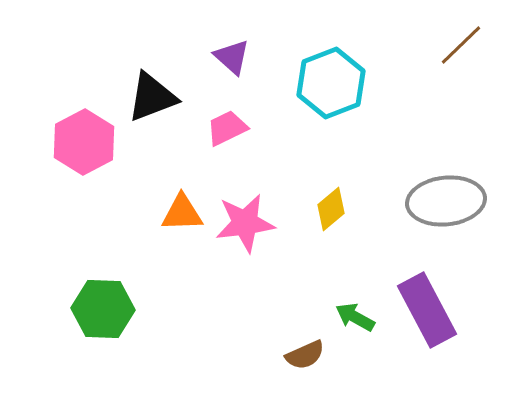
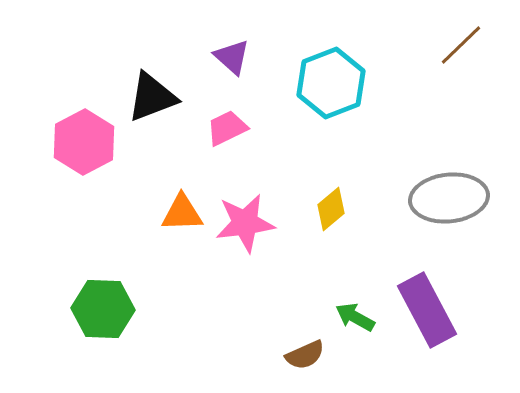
gray ellipse: moved 3 px right, 3 px up
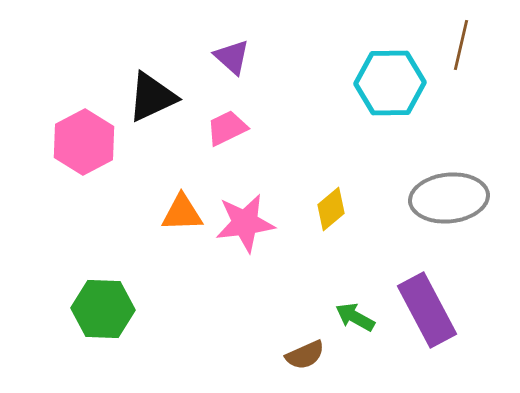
brown line: rotated 33 degrees counterclockwise
cyan hexagon: moved 59 px right; rotated 20 degrees clockwise
black triangle: rotated 4 degrees counterclockwise
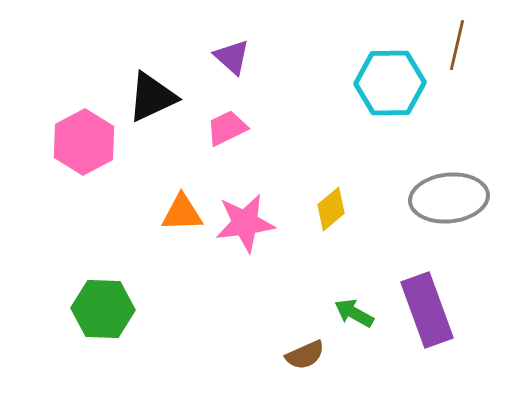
brown line: moved 4 px left
purple rectangle: rotated 8 degrees clockwise
green arrow: moved 1 px left, 4 px up
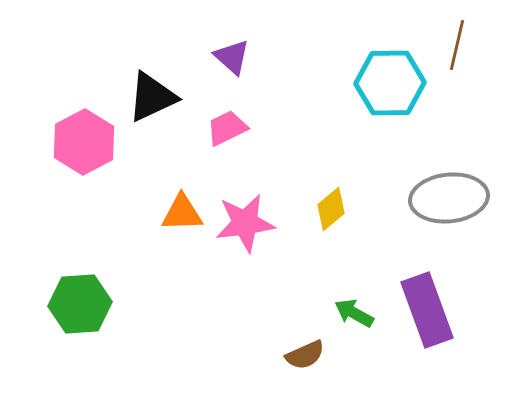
green hexagon: moved 23 px left, 5 px up; rotated 6 degrees counterclockwise
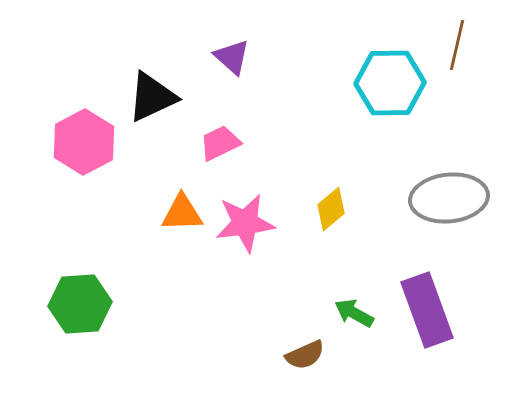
pink trapezoid: moved 7 px left, 15 px down
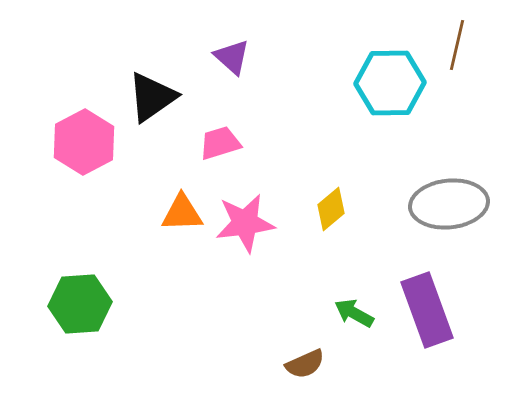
black triangle: rotated 10 degrees counterclockwise
pink trapezoid: rotated 9 degrees clockwise
gray ellipse: moved 6 px down
brown semicircle: moved 9 px down
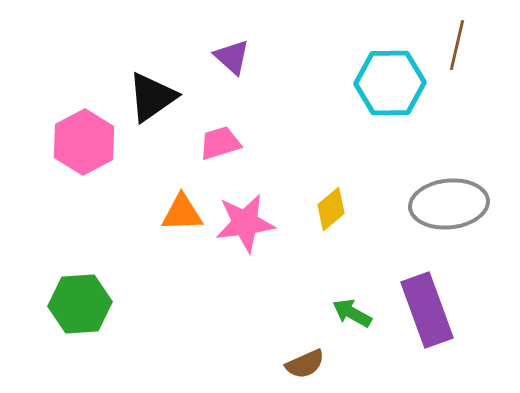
green arrow: moved 2 px left
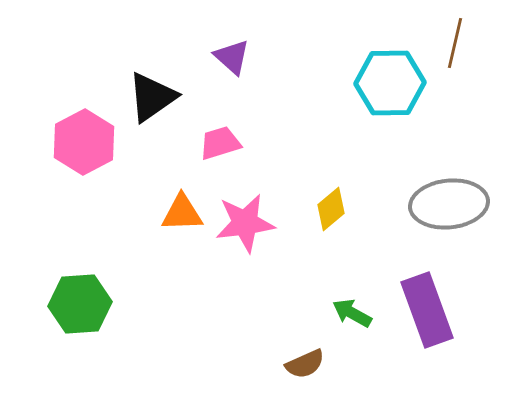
brown line: moved 2 px left, 2 px up
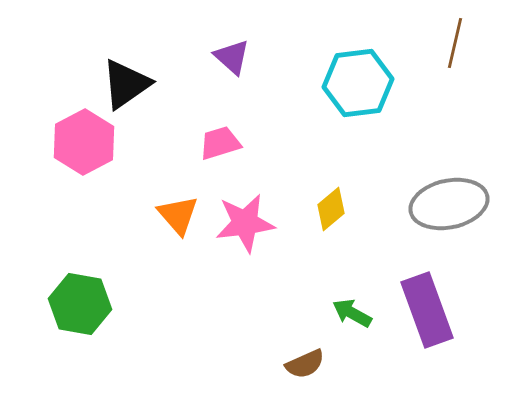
cyan hexagon: moved 32 px left; rotated 6 degrees counterclockwise
black triangle: moved 26 px left, 13 px up
gray ellipse: rotated 6 degrees counterclockwise
orange triangle: moved 4 px left, 2 px down; rotated 51 degrees clockwise
green hexagon: rotated 14 degrees clockwise
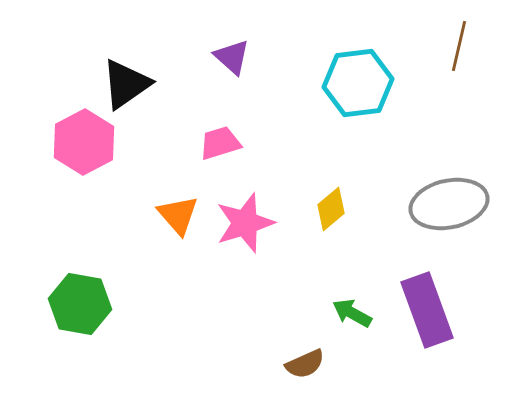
brown line: moved 4 px right, 3 px down
pink star: rotated 10 degrees counterclockwise
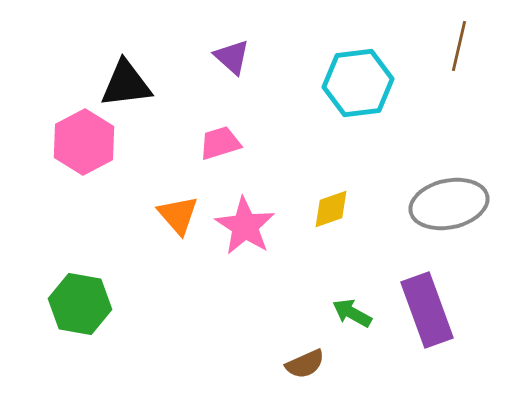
black triangle: rotated 28 degrees clockwise
yellow diamond: rotated 21 degrees clockwise
pink star: moved 3 px down; rotated 22 degrees counterclockwise
